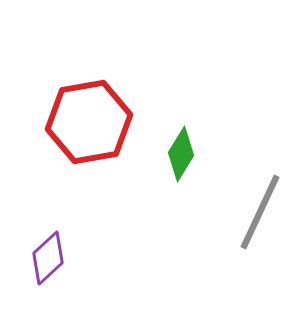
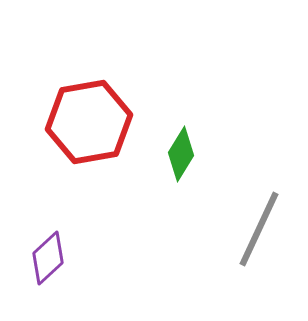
gray line: moved 1 px left, 17 px down
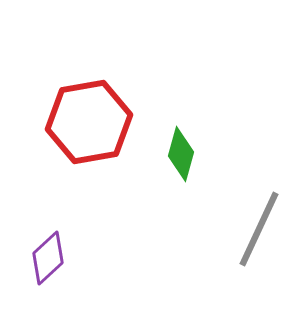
green diamond: rotated 16 degrees counterclockwise
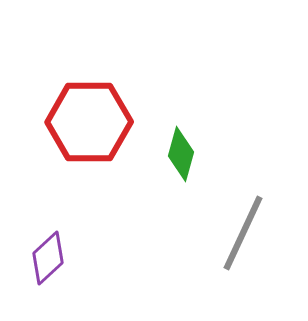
red hexagon: rotated 10 degrees clockwise
gray line: moved 16 px left, 4 px down
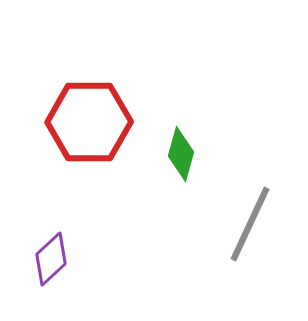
gray line: moved 7 px right, 9 px up
purple diamond: moved 3 px right, 1 px down
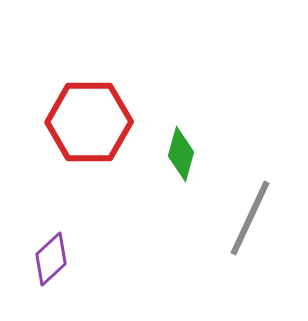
gray line: moved 6 px up
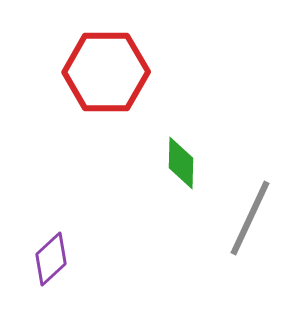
red hexagon: moved 17 px right, 50 px up
green diamond: moved 9 px down; rotated 14 degrees counterclockwise
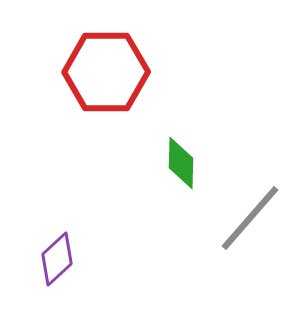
gray line: rotated 16 degrees clockwise
purple diamond: moved 6 px right
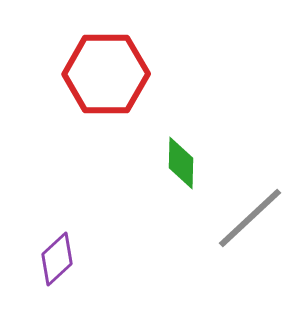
red hexagon: moved 2 px down
gray line: rotated 6 degrees clockwise
